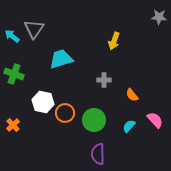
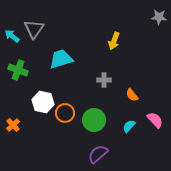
green cross: moved 4 px right, 4 px up
purple semicircle: rotated 50 degrees clockwise
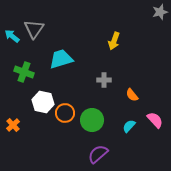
gray star: moved 1 px right, 5 px up; rotated 21 degrees counterclockwise
green cross: moved 6 px right, 2 px down
green circle: moved 2 px left
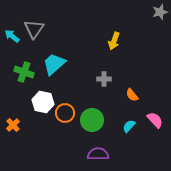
cyan trapezoid: moved 7 px left, 5 px down; rotated 25 degrees counterclockwise
gray cross: moved 1 px up
purple semicircle: rotated 40 degrees clockwise
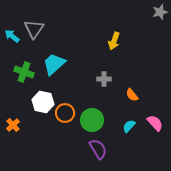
pink semicircle: moved 3 px down
purple semicircle: moved 5 px up; rotated 60 degrees clockwise
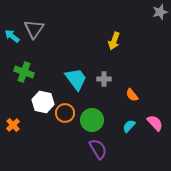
cyan trapezoid: moved 22 px right, 15 px down; rotated 95 degrees clockwise
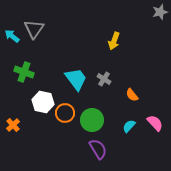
gray cross: rotated 32 degrees clockwise
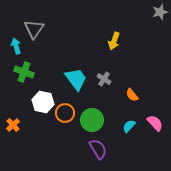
cyan arrow: moved 4 px right, 10 px down; rotated 35 degrees clockwise
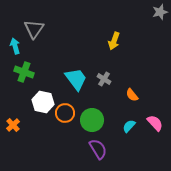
cyan arrow: moved 1 px left
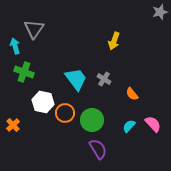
orange semicircle: moved 1 px up
pink semicircle: moved 2 px left, 1 px down
